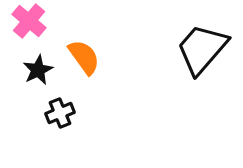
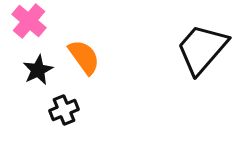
black cross: moved 4 px right, 3 px up
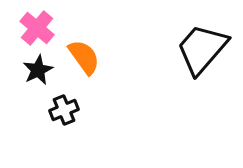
pink cross: moved 8 px right, 7 px down
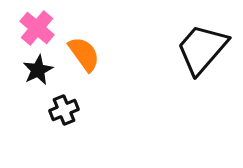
orange semicircle: moved 3 px up
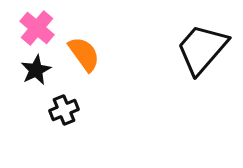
black star: moved 2 px left
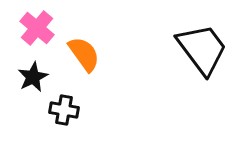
black trapezoid: rotated 102 degrees clockwise
black star: moved 3 px left, 7 px down
black cross: rotated 32 degrees clockwise
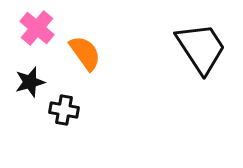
black trapezoid: moved 1 px left, 1 px up; rotated 4 degrees clockwise
orange semicircle: moved 1 px right, 1 px up
black star: moved 3 px left, 5 px down; rotated 12 degrees clockwise
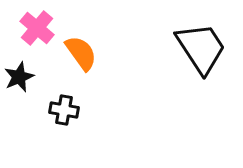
orange semicircle: moved 4 px left
black star: moved 11 px left, 5 px up; rotated 8 degrees counterclockwise
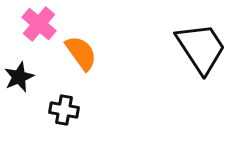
pink cross: moved 2 px right, 4 px up
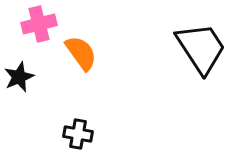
pink cross: rotated 36 degrees clockwise
black cross: moved 14 px right, 24 px down
